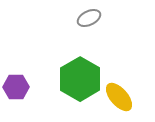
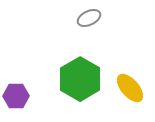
purple hexagon: moved 9 px down
yellow ellipse: moved 11 px right, 9 px up
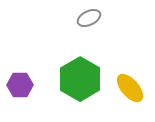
purple hexagon: moved 4 px right, 11 px up
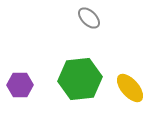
gray ellipse: rotated 70 degrees clockwise
green hexagon: rotated 24 degrees clockwise
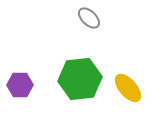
yellow ellipse: moved 2 px left
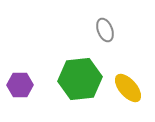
gray ellipse: moved 16 px right, 12 px down; rotated 25 degrees clockwise
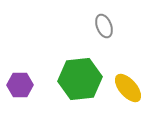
gray ellipse: moved 1 px left, 4 px up
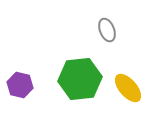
gray ellipse: moved 3 px right, 4 px down
purple hexagon: rotated 15 degrees clockwise
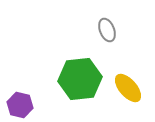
purple hexagon: moved 20 px down
